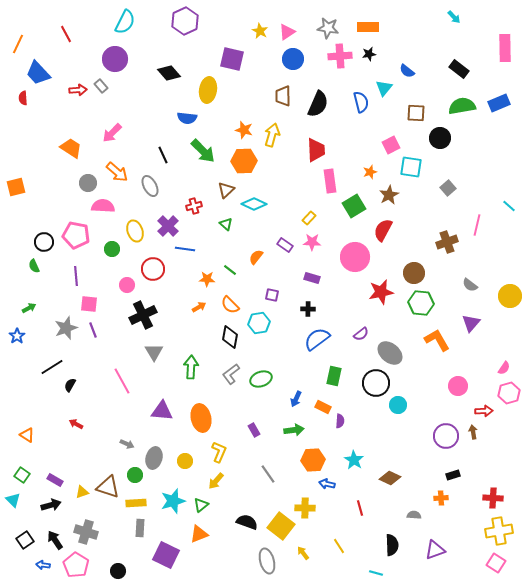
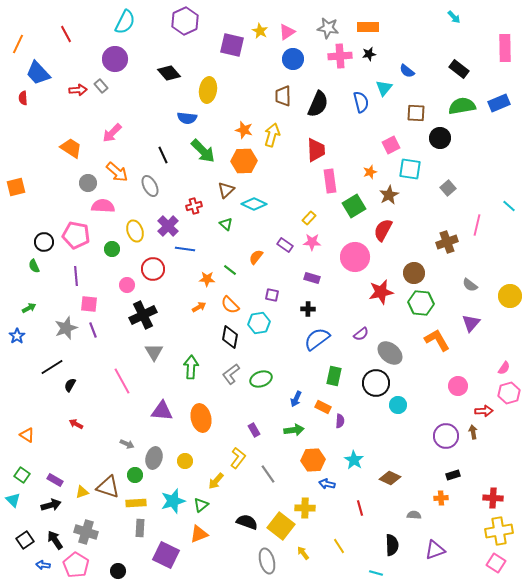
purple square at (232, 59): moved 14 px up
cyan square at (411, 167): moved 1 px left, 2 px down
yellow L-shape at (219, 452): moved 19 px right, 6 px down; rotated 15 degrees clockwise
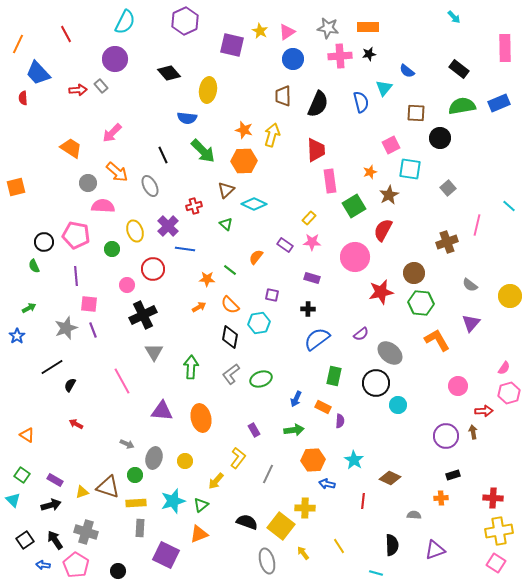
gray line at (268, 474): rotated 60 degrees clockwise
red line at (360, 508): moved 3 px right, 7 px up; rotated 21 degrees clockwise
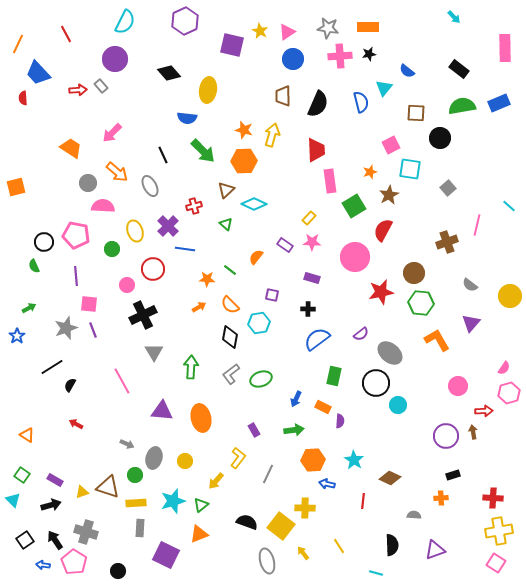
pink pentagon at (76, 565): moved 2 px left, 3 px up
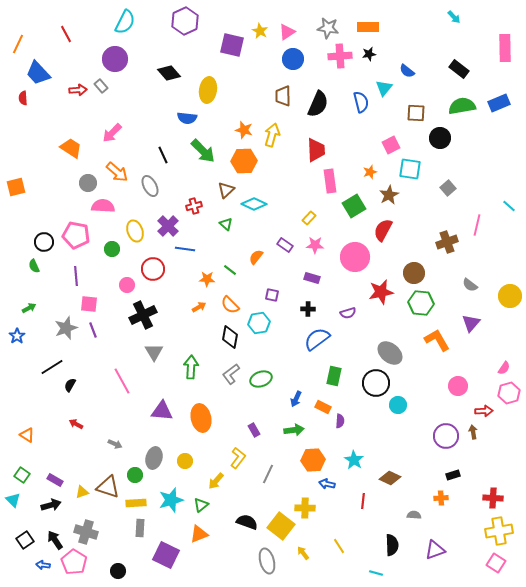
pink star at (312, 242): moved 3 px right, 3 px down
purple semicircle at (361, 334): moved 13 px left, 21 px up; rotated 21 degrees clockwise
gray arrow at (127, 444): moved 12 px left
cyan star at (173, 501): moved 2 px left, 1 px up
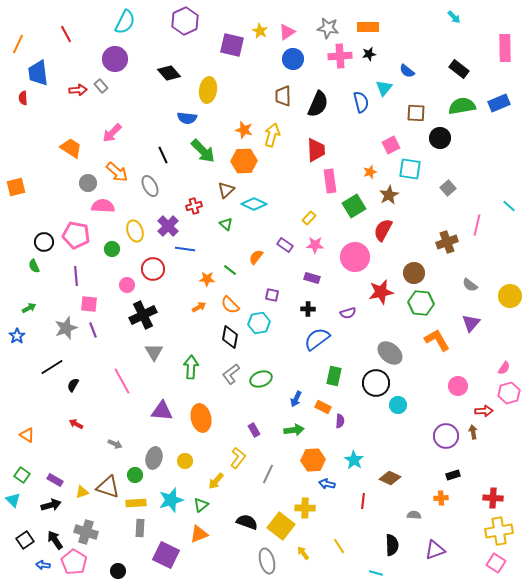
blue trapezoid at (38, 73): rotated 36 degrees clockwise
black semicircle at (70, 385): moved 3 px right
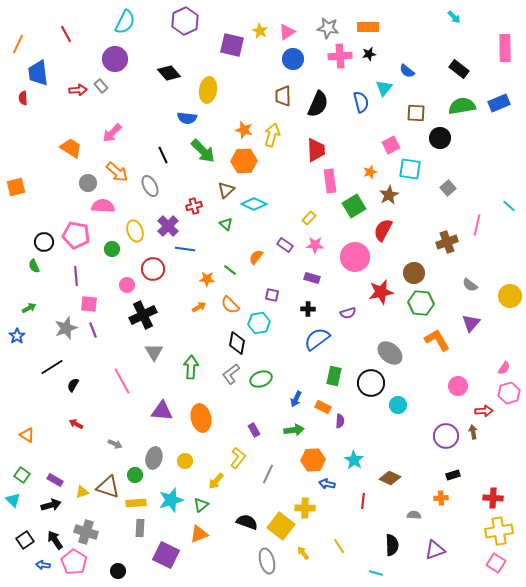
black diamond at (230, 337): moved 7 px right, 6 px down
black circle at (376, 383): moved 5 px left
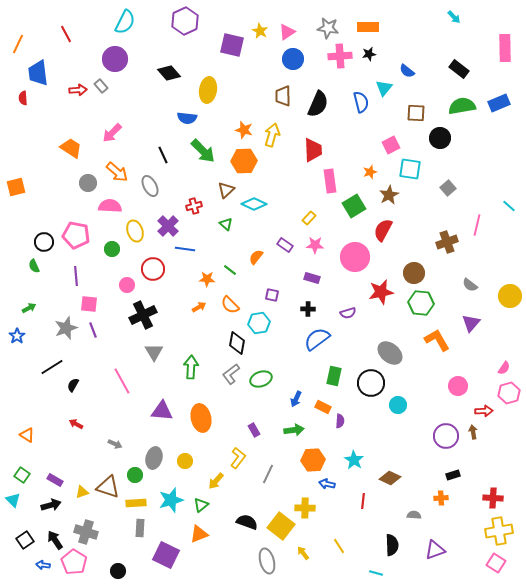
red trapezoid at (316, 150): moved 3 px left
pink semicircle at (103, 206): moved 7 px right
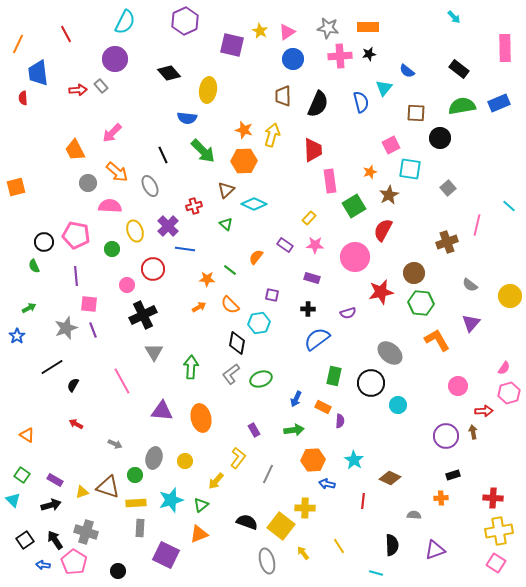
orange trapezoid at (71, 148): moved 4 px right, 2 px down; rotated 150 degrees counterclockwise
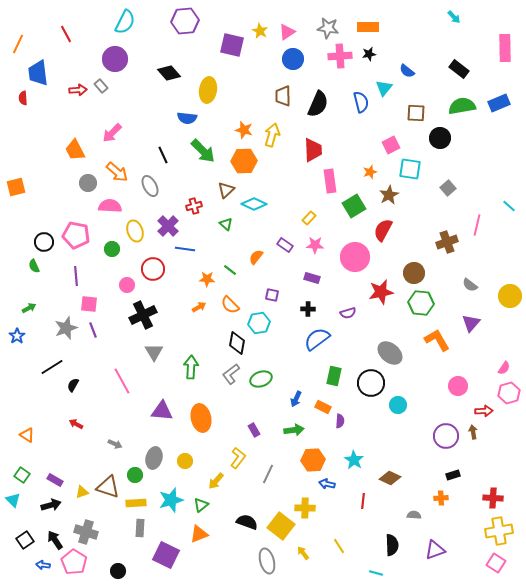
purple hexagon at (185, 21): rotated 20 degrees clockwise
